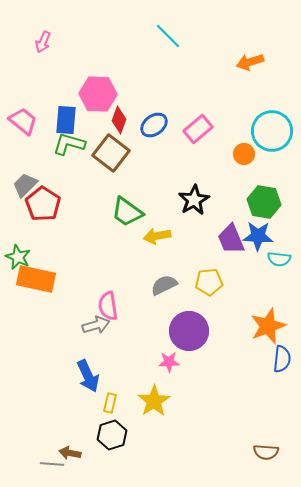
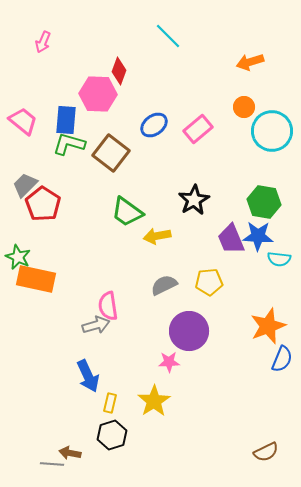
red diamond: moved 49 px up
orange circle: moved 47 px up
blue semicircle: rotated 16 degrees clockwise
brown semicircle: rotated 30 degrees counterclockwise
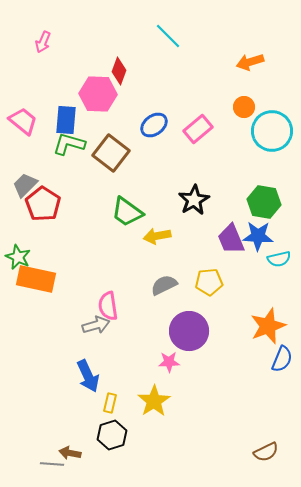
cyan semicircle: rotated 20 degrees counterclockwise
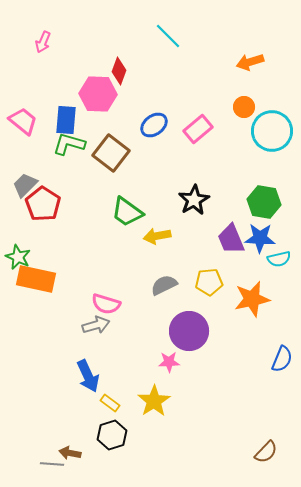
blue star: moved 2 px right, 2 px down
pink semicircle: moved 2 px left, 2 px up; rotated 64 degrees counterclockwise
orange star: moved 16 px left, 27 px up; rotated 9 degrees clockwise
yellow rectangle: rotated 66 degrees counterclockwise
brown semicircle: rotated 20 degrees counterclockwise
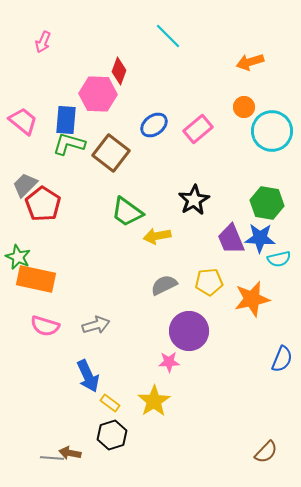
green hexagon: moved 3 px right, 1 px down
pink semicircle: moved 61 px left, 22 px down
gray line: moved 6 px up
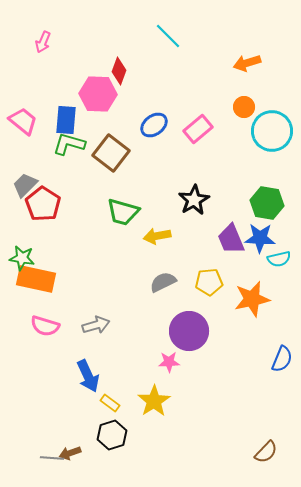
orange arrow: moved 3 px left, 1 px down
green trapezoid: moved 4 px left; rotated 20 degrees counterclockwise
green star: moved 4 px right, 1 px down; rotated 15 degrees counterclockwise
gray semicircle: moved 1 px left, 3 px up
brown arrow: rotated 30 degrees counterclockwise
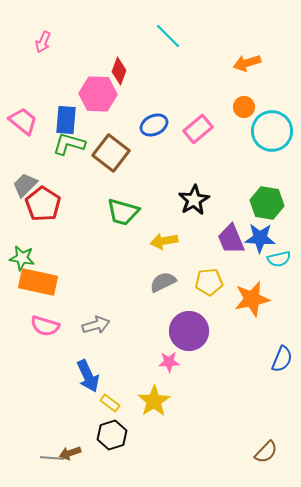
blue ellipse: rotated 12 degrees clockwise
yellow arrow: moved 7 px right, 5 px down
orange rectangle: moved 2 px right, 3 px down
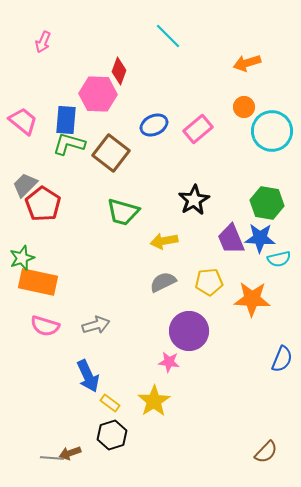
green star: rotated 30 degrees counterclockwise
orange star: rotated 15 degrees clockwise
pink star: rotated 10 degrees clockwise
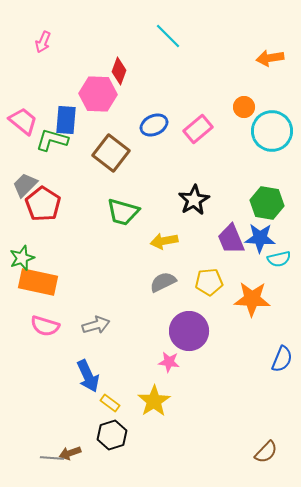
orange arrow: moved 23 px right, 5 px up; rotated 8 degrees clockwise
green L-shape: moved 17 px left, 4 px up
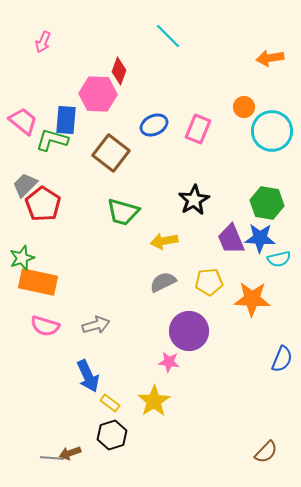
pink rectangle: rotated 28 degrees counterclockwise
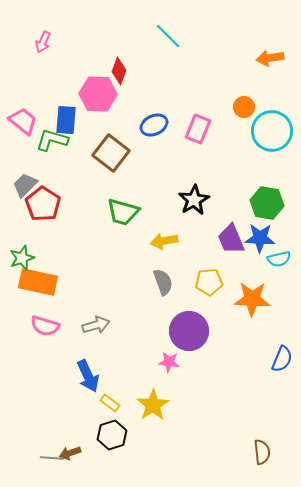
gray semicircle: rotated 96 degrees clockwise
yellow star: moved 1 px left, 4 px down
brown semicircle: moved 4 px left; rotated 50 degrees counterclockwise
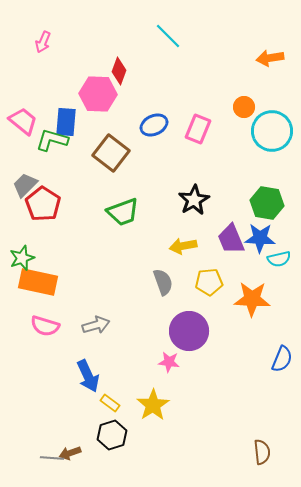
blue rectangle: moved 2 px down
green trapezoid: rotated 36 degrees counterclockwise
yellow arrow: moved 19 px right, 5 px down
